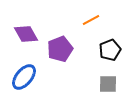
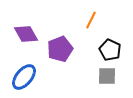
orange line: rotated 36 degrees counterclockwise
black pentagon: rotated 25 degrees counterclockwise
gray square: moved 1 px left, 8 px up
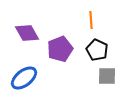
orange line: rotated 30 degrees counterclockwise
purple diamond: moved 1 px right, 1 px up
black pentagon: moved 13 px left
blue ellipse: moved 1 px down; rotated 12 degrees clockwise
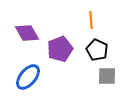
blue ellipse: moved 4 px right, 1 px up; rotated 12 degrees counterclockwise
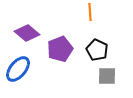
orange line: moved 1 px left, 8 px up
purple diamond: rotated 20 degrees counterclockwise
blue ellipse: moved 10 px left, 8 px up
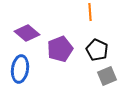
blue ellipse: moved 2 px right; rotated 32 degrees counterclockwise
gray square: rotated 24 degrees counterclockwise
